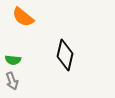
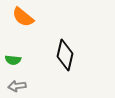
gray arrow: moved 5 px right, 5 px down; rotated 102 degrees clockwise
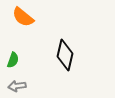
green semicircle: rotated 77 degrees counterclockwise
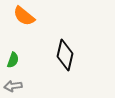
orange semicircle: moved 1 px right, 1 px up
gray arrow: moved 4 px left
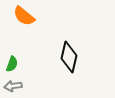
black diamond: moved 4 px right, 2 px down
green semicircle: moved 1 px left, 4 px down
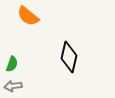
orange semicircle: moved 4 px right
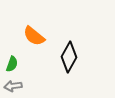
orange semicircle: moved 6 px right, 20 px down
black diamond: rotated 16 degrees clockwise
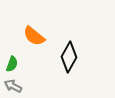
gray arrow: rotated 36 degrees clockwise
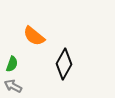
black diamond: moved 5 px left, 7 px down
